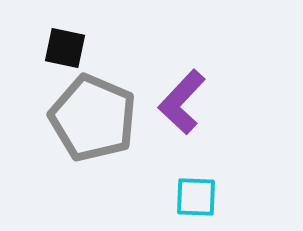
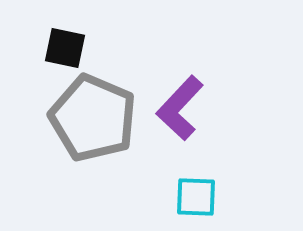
purple L-shape: moved 2 px left, 6 px down
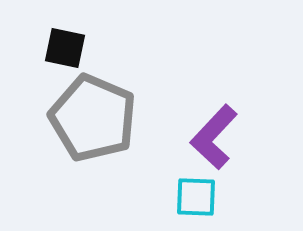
purple L-shape: moved 34 px right, 29 px down
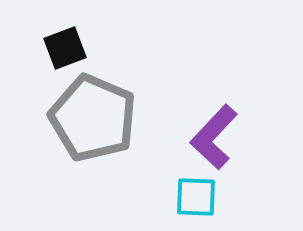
black square: rotated 33 degrees counterclockwise
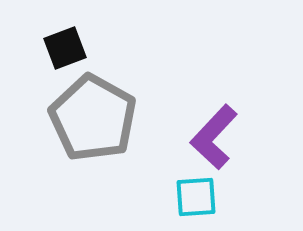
gray pentagon: rotated 6 degrees clockwise
cyan square: rotated 6 degrees counterclockwise
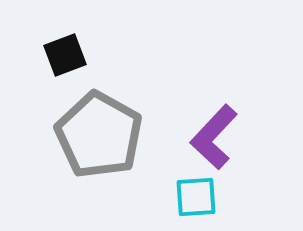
black square: moved 7 px down
gray pentagon: moved 6 px right, 17 px down
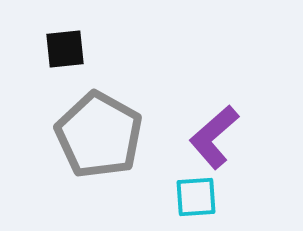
black square: moved 6 px up; rotated 15 degrees clockwise
purple L-shape: rotated 6 degrees clockwise
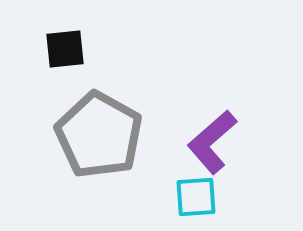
purple L-shape: moved 2 px left, 5 px down
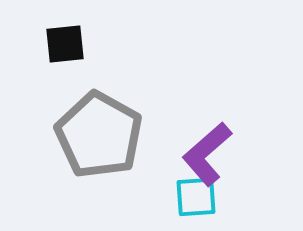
black square: moved 5 px up
purple L-shape: moved 5 px left, 12 px down
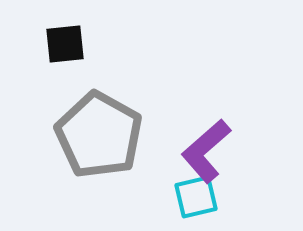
purple L-shape: moved 1 px left, 3 px up
cyan square: rotated 9 degrees counterclockwise
